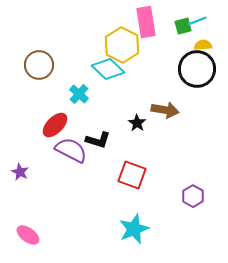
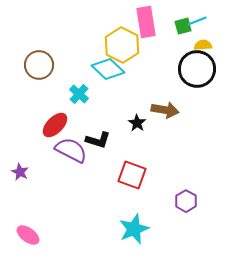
purple hexagon: moved 7 px left, 5 px down
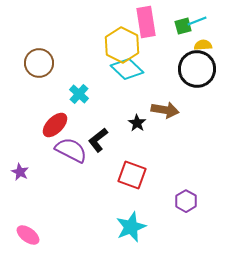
brown circle: moved 2 px up
cyan diamond: moved 19 px right
black L-shape: rotated 125 degrees clockwise
cyan star: moved 3 px left, 2 px up
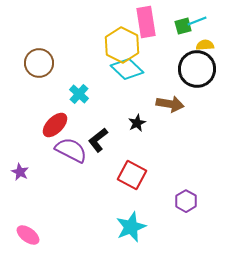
yellow semicircle: moved 2 px right
brown arrow: moved 5 px right, 6 px up
black star: rotated 12 degrees clockwise
red square: rotated 8 degrees clockwise
